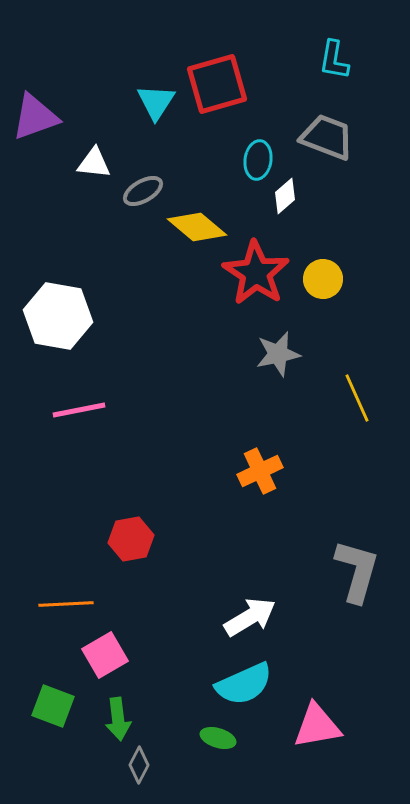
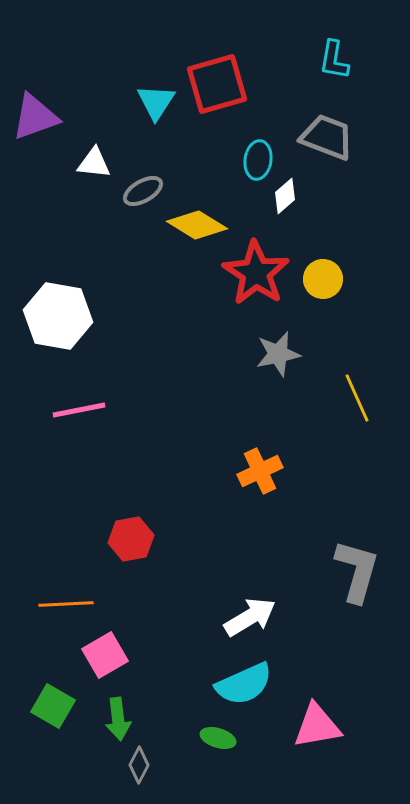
yellow diamond: moved 2 px up; rotated 8 degrees counterclockwise
green square: rotated 9 degrees clockwise
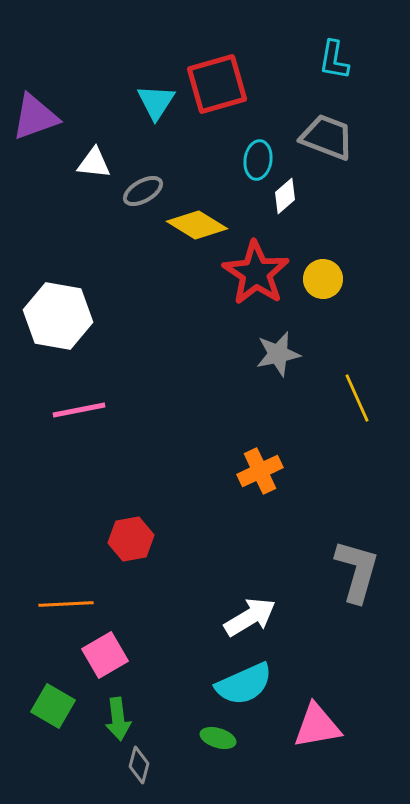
gray diamond: rotated 12 degrees counterclockwise
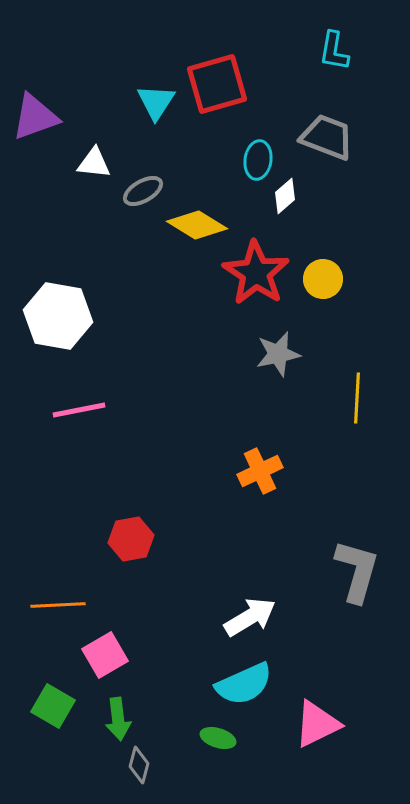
cyan L-shape: moved 9 px up
yellow line: rotated 27 degrees clockwise
orange line: moved 8 px left, 1 px down
pink triangle: moved 2 px up; rotated 16 degrees counterclockwise
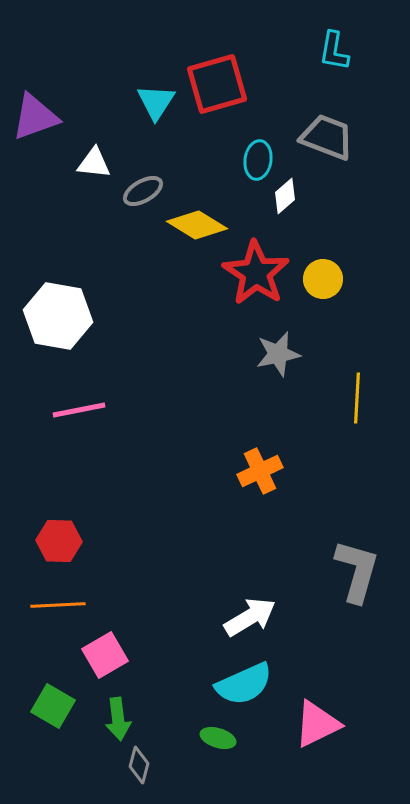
red hexagon: moved 72 px left, 2 px down; rotated 12 degrees clockwise
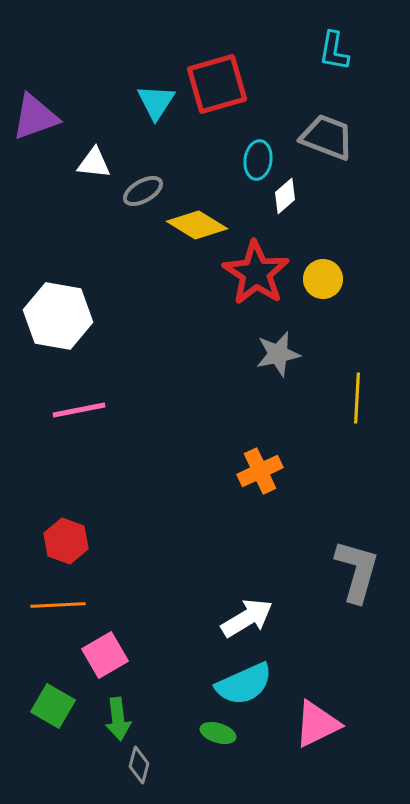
red hexagon: moved 7 px right; rotated 18 degrees clockwise
white arrow: moved 3 px left, 1 px down
green ellipse: moved 5 px up
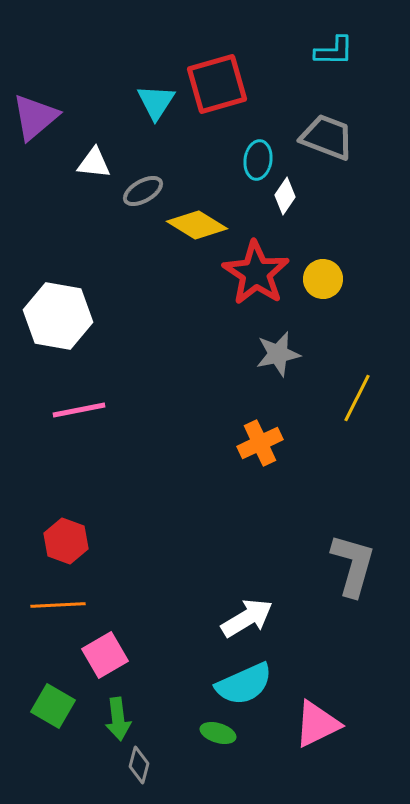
cyan L-shape: rotated 99 degrees counterclockwise
purple triangle: rotated 20 degrees counterclockwise
white diamond: rotated 15 degrees counterclockwise
yellow line: rotated 24 degrees clockwise
orange cross: moved 28 px up
gray L-shape: moved 4 px left, 6 px up
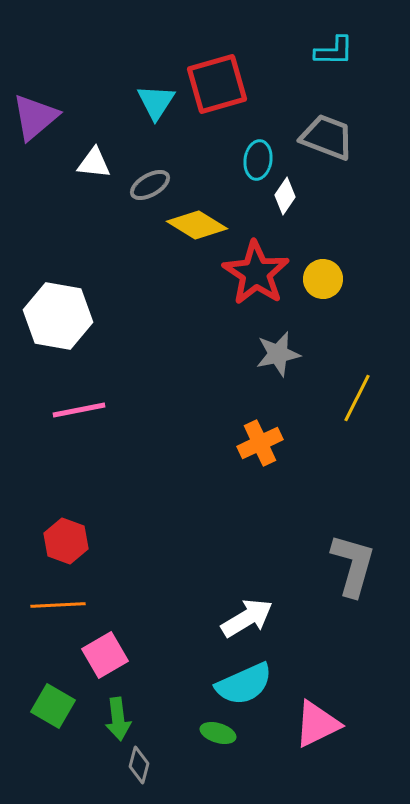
gray ellipse: moved 7 px right, 6 px up
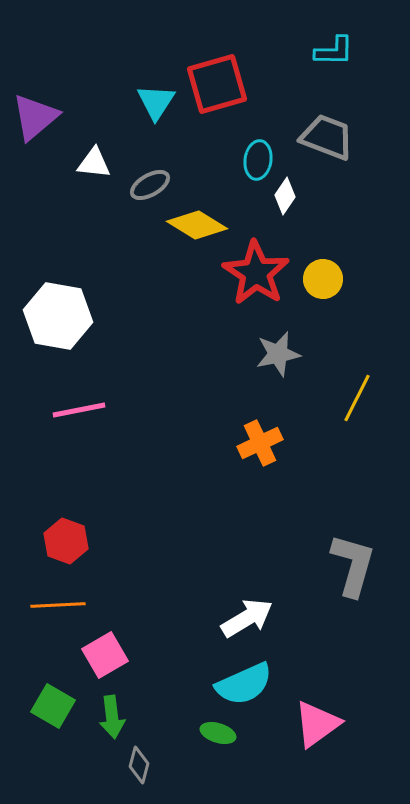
green arrow: moved 6 px left, 2 px up
pink triangle: rotated 10 degrees counterclockwise
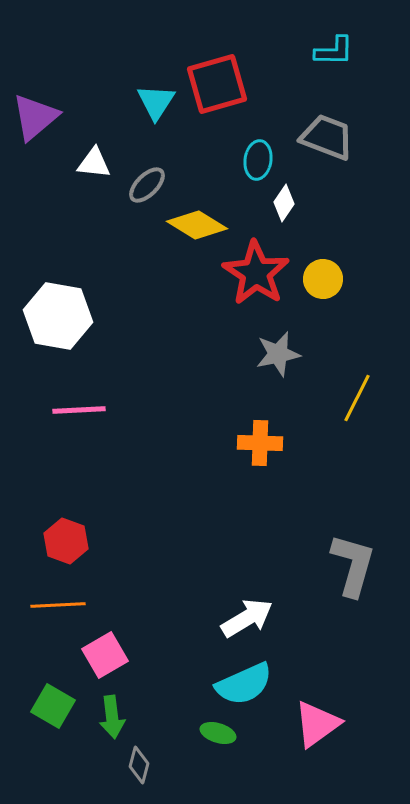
gray ellipse: moved 3 px left; rotated 15 degrees counterclockwise
white diamond: moved 1 px left, 7 px down
pink line: rotated 8 degrees clockwise
orange cross: rotated 27 degrees clockwise
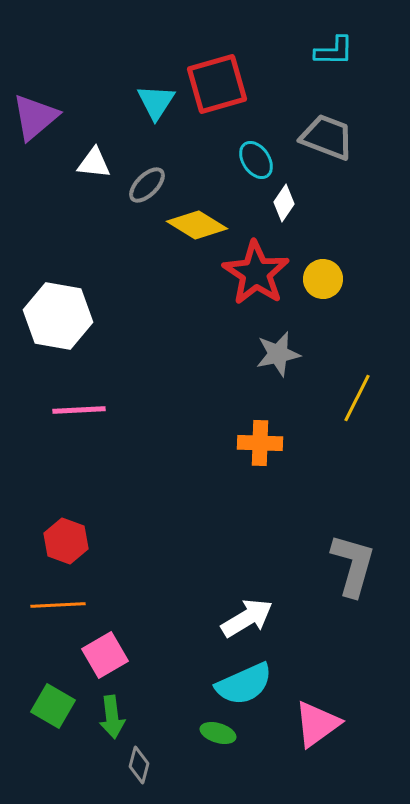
cyan ellipse: moved 2 px left; rotated 42 degrees counterclockwise
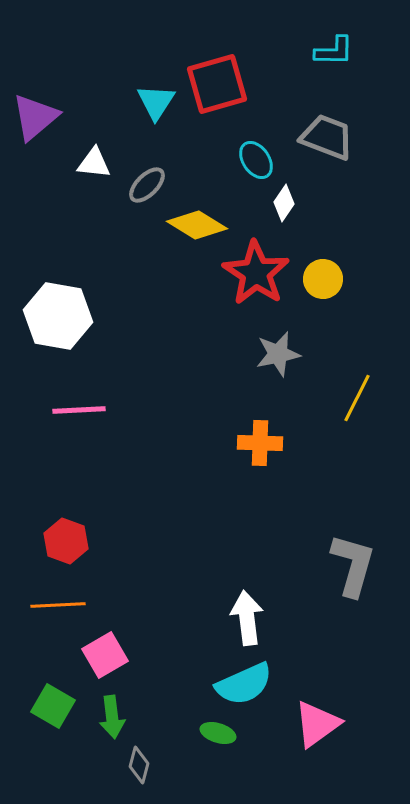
white arrow: rotated 66 degrees counterclockwise
